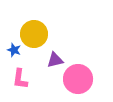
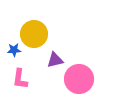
blue star: rotated 24 degrees counterclockwise
pink circle: moved 1 px right
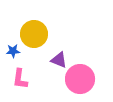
blue star: moved 1 px left, 1 px down
purple triangle: moved 4 px right; rotated 36 degrees clockwise
pink circle: moved 1 px right
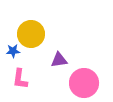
yellow circle: moved 3 px left
purple triangle: rotated 30 degrees counterclockwise
pink circle: moved 4 px right, 4 px down
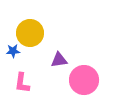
yellow circle: moved 1 px left, 1 px up
pink L-shape: moved 2 px right, 4 px down
pink circle: moved 3 px up
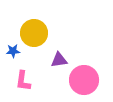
yellow circle: moved 4 px right
pink L-shape: moved 1 px right, 2 px up
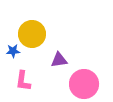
yellow circle: moved 2 px left, 1 px down
pink circle: moved 4 px down
